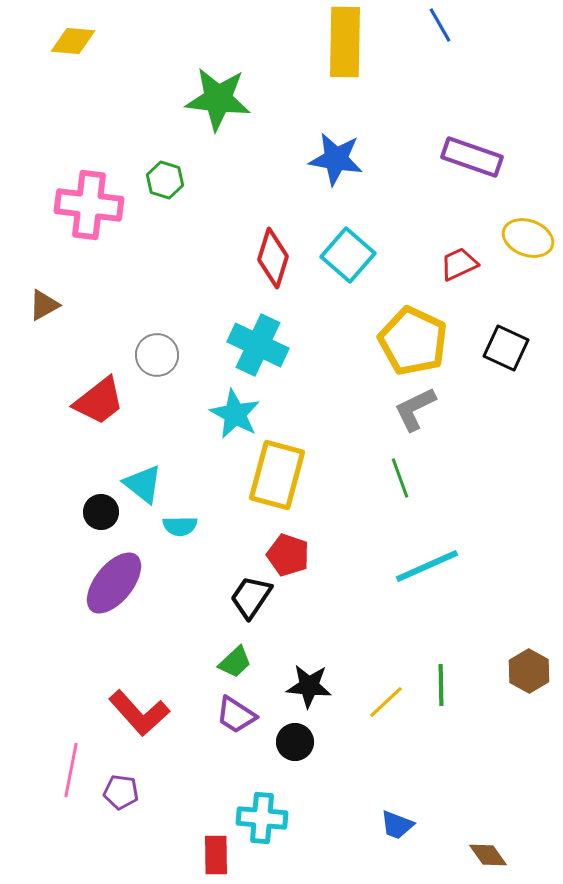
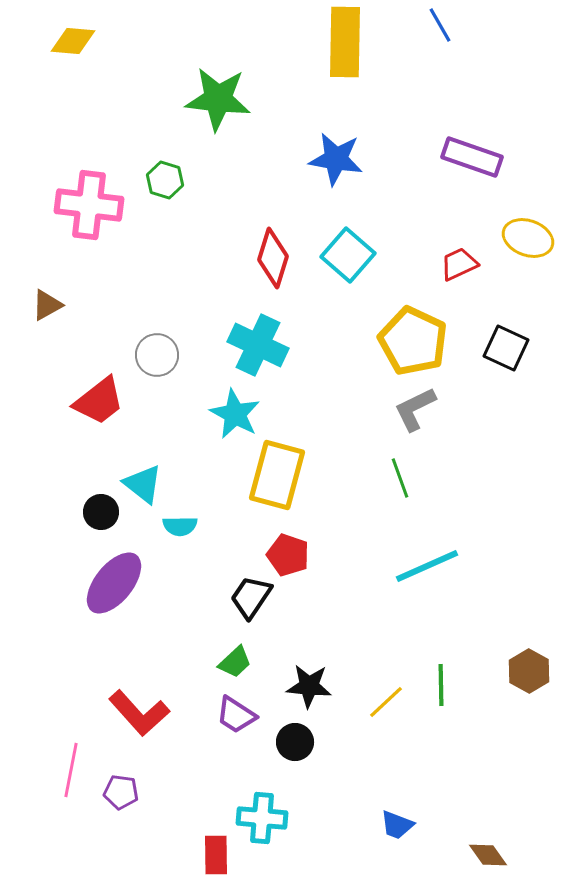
brown triangle at (44, 305): moved 3 px right
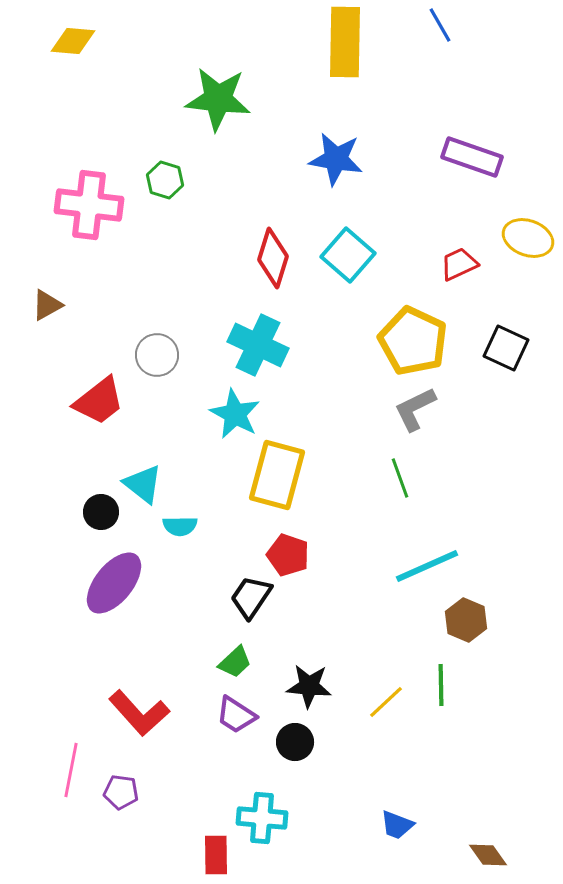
brown hexagon at (529, 671): moved 63 px left, 51 px up; rotated 6 degrees counterclockwise
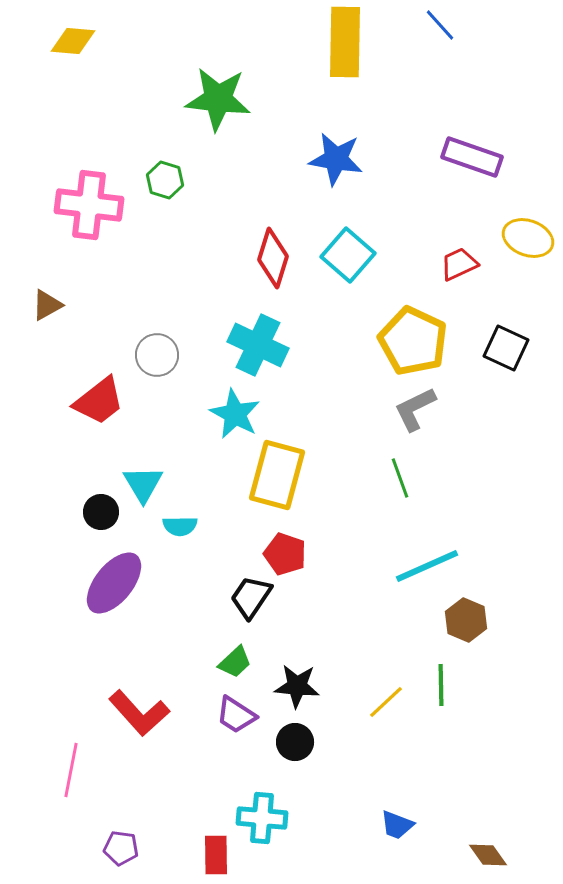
blue line at (440, 25): rotated 12 degrees counterclockwise
cyan triangle at (143, 484): rotated 21 degrees clockwise
red pentagon at (288, 555): moved 3 px left, 1 px up
black star at (309, 686): moved 12 px left
purple pentagon at (121, 792): moved 56 px down
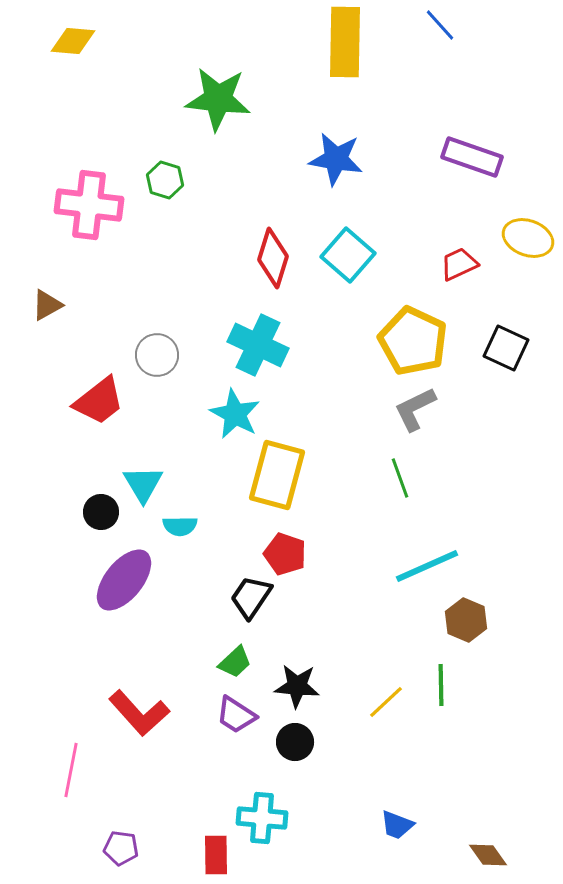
purple ellipse at (114, 583): moved 10 px right, 3 px up
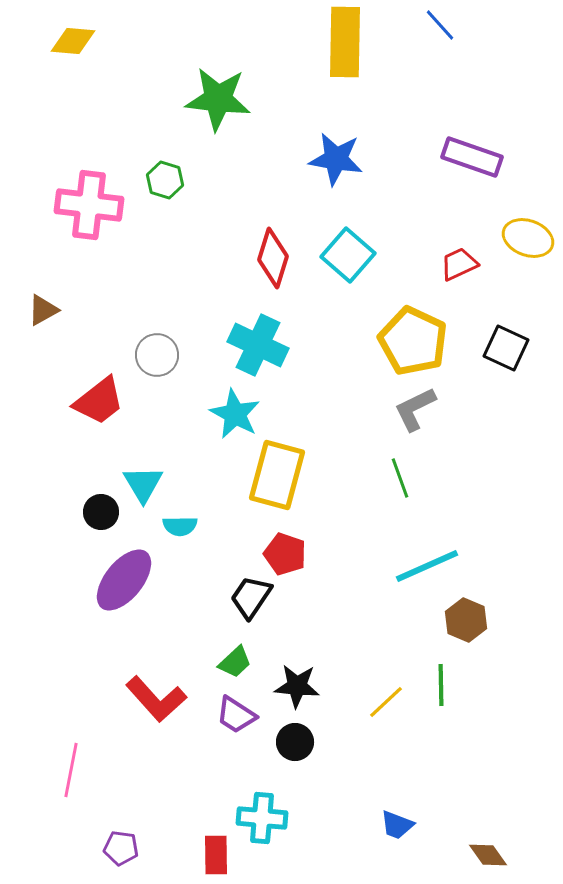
brown triangle at (47, 305): moved 4 px left, 5 px down
red L-shape at (139, 713): moved 17 px right, 14 px up
